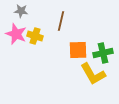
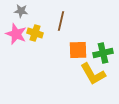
yellow cross: moved 3 px up
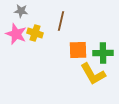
green cross: rotated 12 degrees clockwise
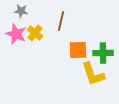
yellow cross: rotated 21 degrees clockwise
yellow L-shape: rotated 12 degrees clockwise
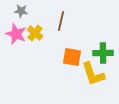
orange square: moved 6 px left, 7 px down; rotated 12 degrees clockwise
